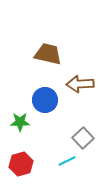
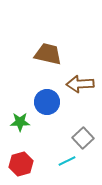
blue circle: moved 2 px right, 2 px down
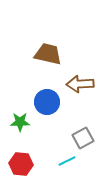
gray square: rotated 15 degrees clockwise
red hexagon: rotated 20 degrees clockwise
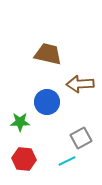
gray square: moved 2 px left
red hexagon: moved 3 px right, 5 px up
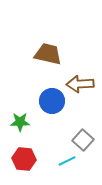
blue circle: moved 5 px right, 1 px up
gray square: moved 2 px right, 2 px down; rotated 20 degrees counterclockwise
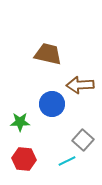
brown arrow: moved 1 px down
blue circle: moved 3 px down
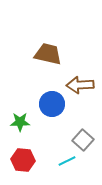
red hexagon: moved 1 px left, 1 px down
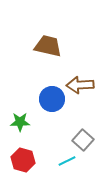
brown trapezoid: moved 8 px up
blue circle: moved 5 px up
red hexagon: rotated 10 degrees clockwise
